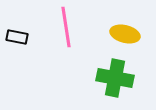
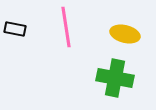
black rectangle: moved 2 px left, 8 px up
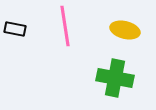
pink line: moved 1 px left, 1 px up
yellow ellipse: moved 4 px up
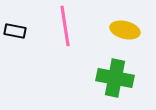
black rectangle: moved 2 px down
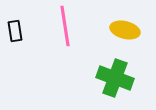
black rectangle: rotated 70 degrees clockwise
green cross: rotated 9 degrees clockwise
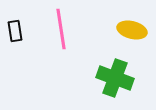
pink line: moved 4 px left, 3 px down
yellow ellipse: moved 7 px right
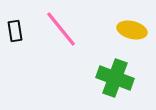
pink line: rotated 30 degrees counterclockwise
